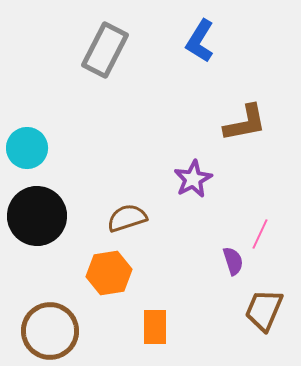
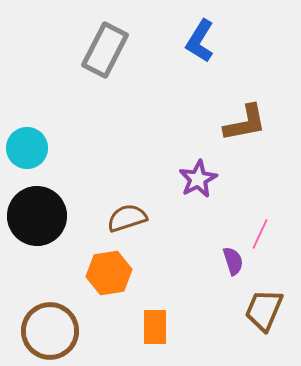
purple star: moved 5 px right
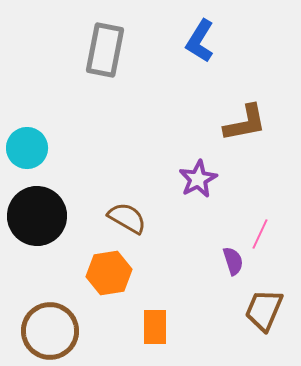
gray rectangle: rotated 16 degrees counterclockwise
brown semicircle: rotated 48 degrees clockwise
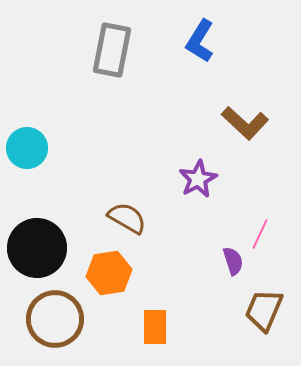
gray rectangle: moved 7 px right
brown L-shape: rotated 54 degrees clockwise
black circle: moved 32 px down
brown circle: moved 5 px right, 12 px up
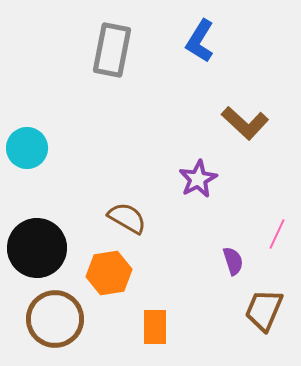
pink line: moved 17 px right
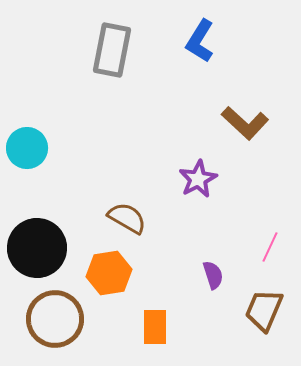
pink line: moved 7 px left, 13 px down
purple semicircle: moved 20 px left, 14 px down
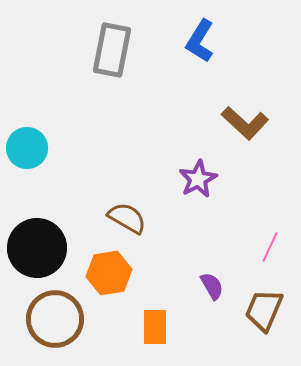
purple semicircle: moved 1 px left, 11 px down; rotated 12 degrees counterclockwise
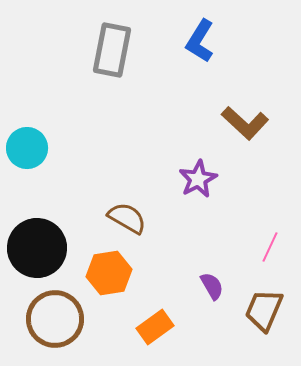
orange rectangle: rotated 54 degrees clockwise
